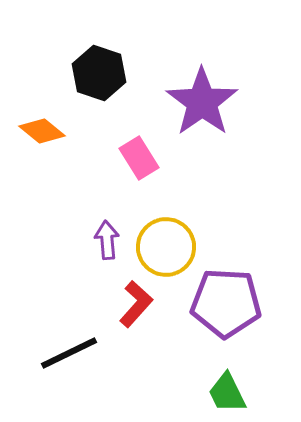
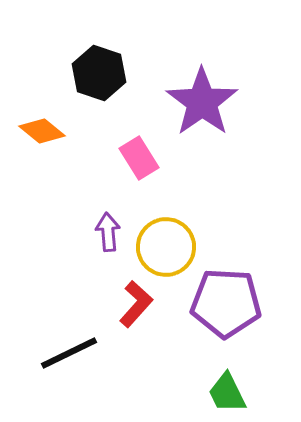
purple arrow: moved 1 px right, 8 px up
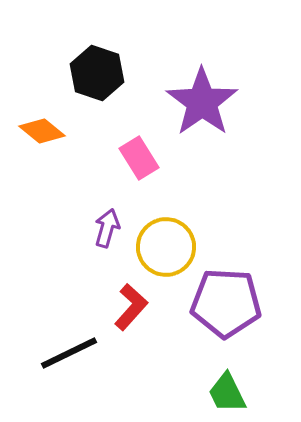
black hexagon: moved 2 px left
purple arrow: moved 1 px left, 4 px up; rotated 21 degrees clockwise
red L-shape: moved 5 px left, 3 px down
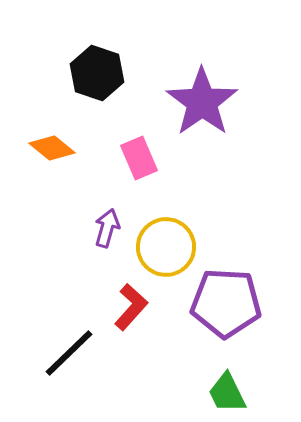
orange diamond: moved 10 px right, 17 px down
pink rectangle: rotated 9 degrees clockwise
black line: rotated 18 degrees counterclockwise
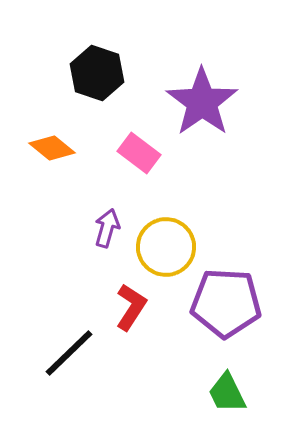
pink rectangle: moved 5 px up; rotated 30 degrees counterclockwise
red L-shape: rotated 9 degrees counterclockwise
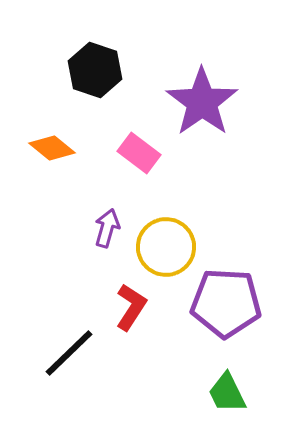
black hexagon: moved 2 px left, 3 px up
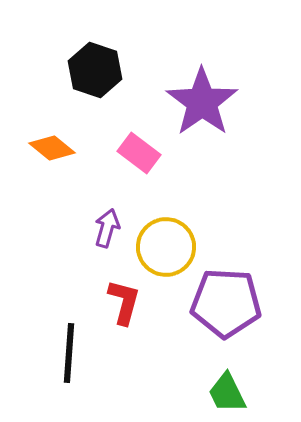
red L-shape: moved 7 px left, 5 px up; rotated 18 degrees counterclockwise
black line: rotated 42 degrees counterclockwise
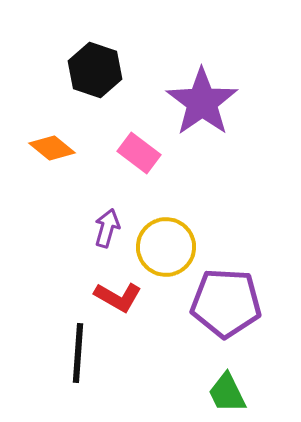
red L-shape: moved 6 px left, 5 px up; rotated 105 degrees clockwise
black line: moved 9 px right
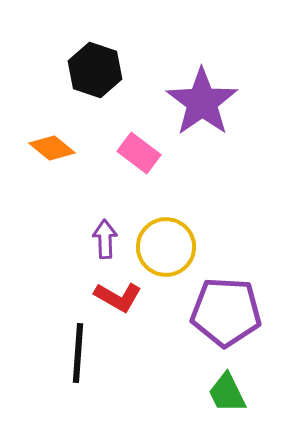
purple arrow: moved 2 px left, 11 px down; rotated 18 degrees counterclockwise
purple pentagon: moved 9 px down
